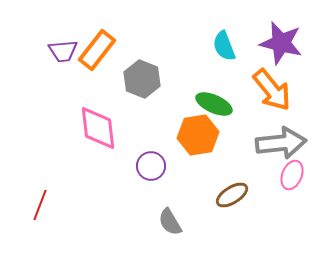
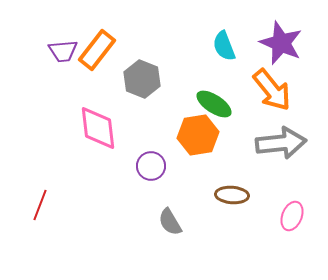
purple star: rotated 9 degrees clockwise
green ellipse: rotated 9 degrees clockwise
pink ellipse: moved 41 px down
brown ellipse: rotated 36 degrees clockwise
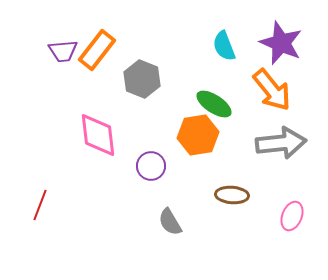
pink diamond: moved 7 px down
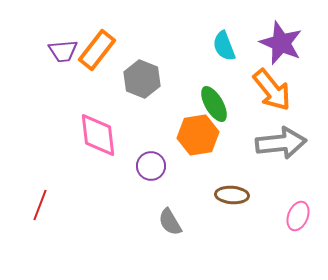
green ellipse: rotated 27 degrees clockwise
pink ellipse: moved 6 px right
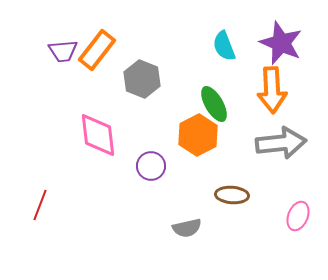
orange arrow: rotated 36 degrees clockwise
orange hexagon: rotated 18 degrees counterclockwise
gray semicircle: moved 17 px right, 6 px down; rotated 72 degrees counterclockwise
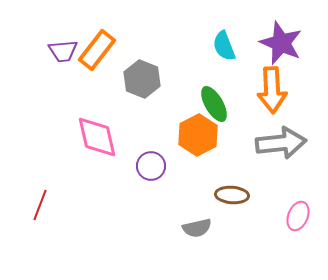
pink diamond: moved 1 px left, 2 px down; rotated 6 degrees counterclockwise
gray semicircle: moved 10 px right
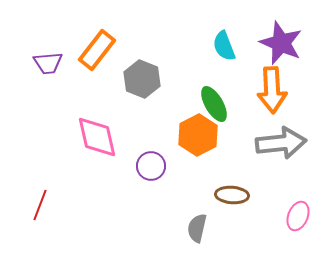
purple trapezoid: moved 15 px left, 12 px down
gray semicircle: rotated 116 degrees clockwise
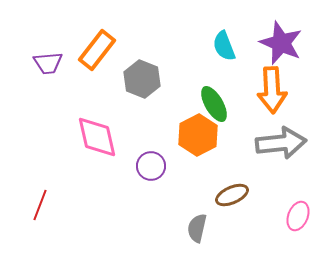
brown ellipse: rotated 28 degrees counterclockwise
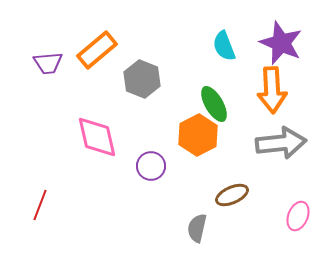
orange rectangle: rotated 12 degrees clockwise
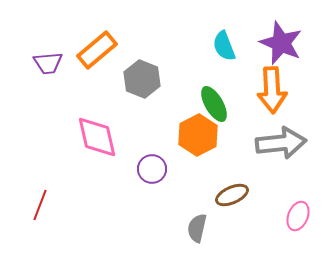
purple circle: moved 1 px right, 3 px down
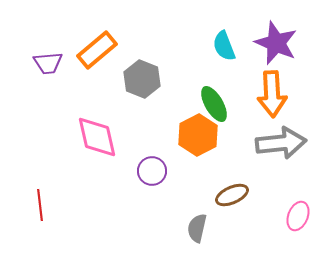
purple star: moved 5 px left
orange arrow: moved 4 px down
purple circle: moved 2 px down
red line: rotated 28 degrees counterclockwise
